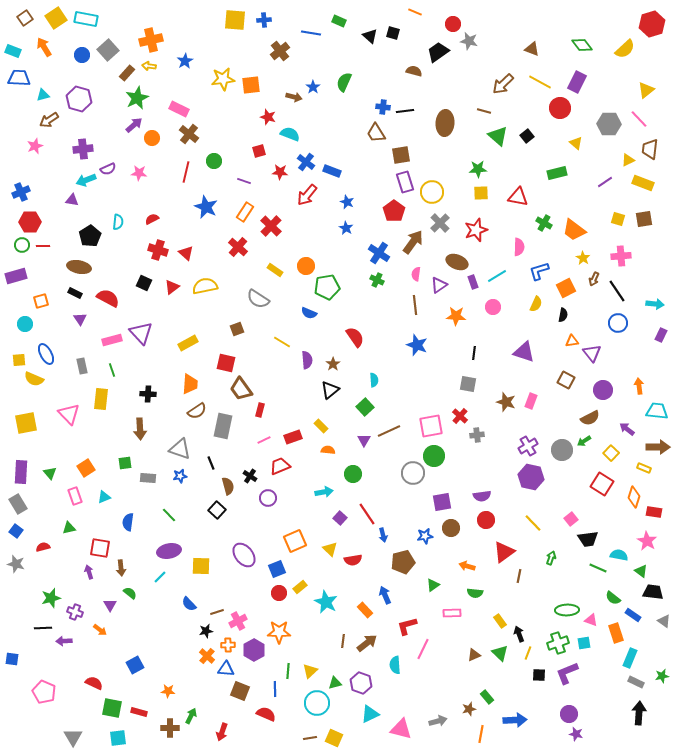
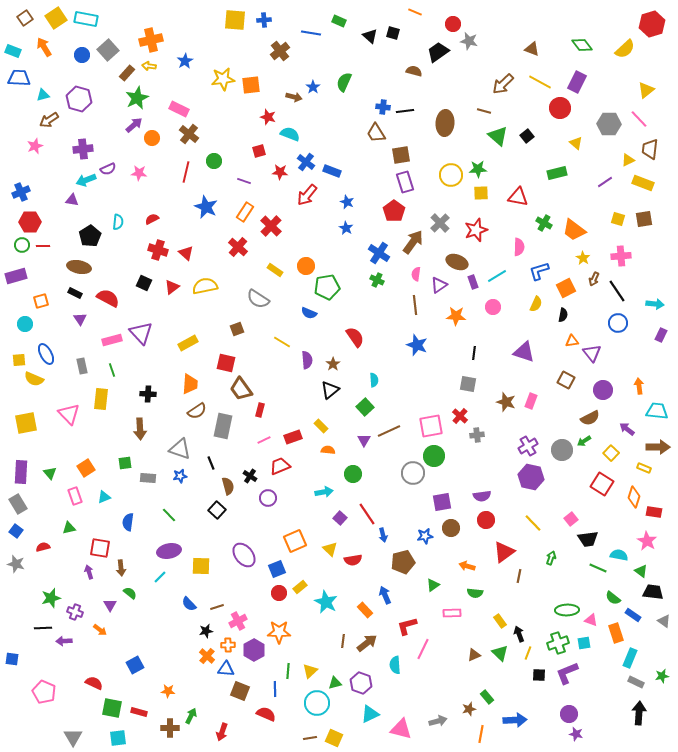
yellow circle at (432, 192): moved 19 px right, 17 px up
brown line at (217, 612): moved 5 px up
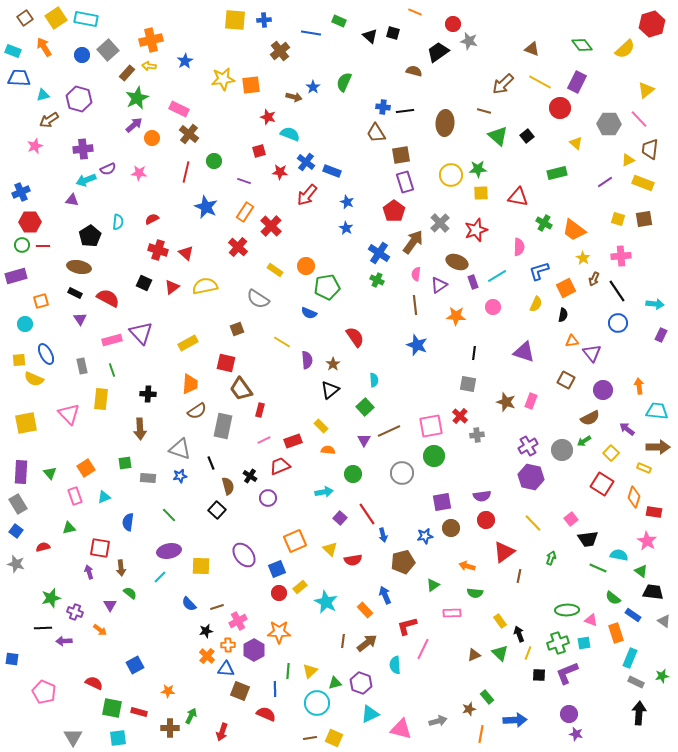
red rectangle at (293, 437): moved 4 px down
gray circle at (413, 473): moved 11 px left
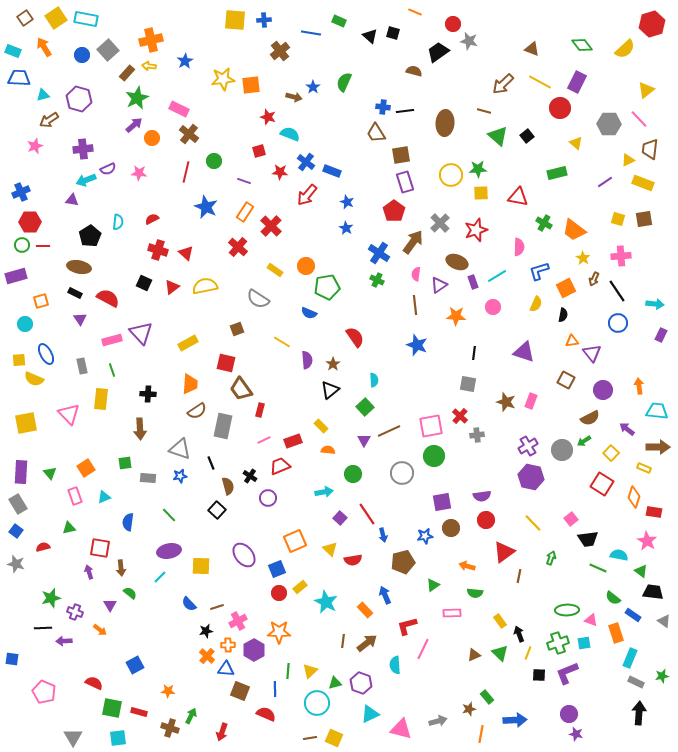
brown cross at (170, 728): rotated 18 degrees clockwise
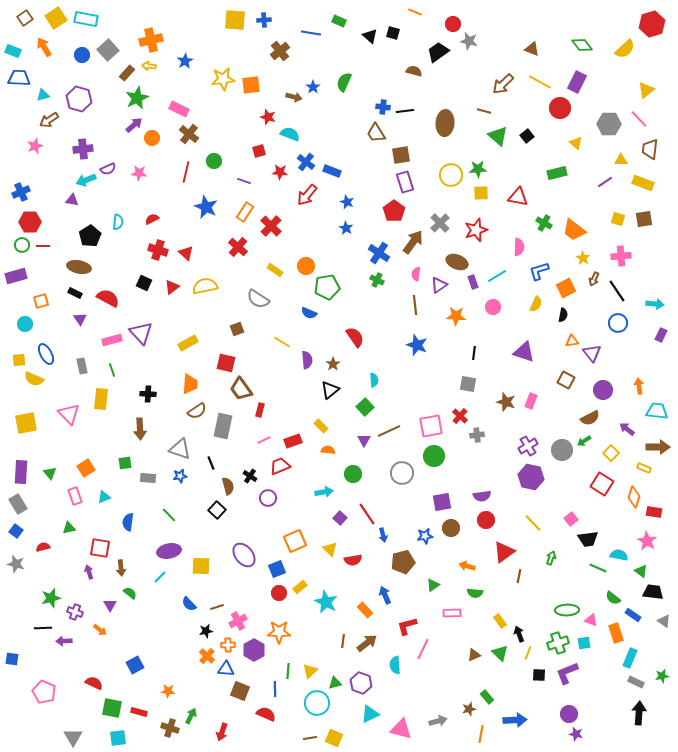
yellow triangle at (628, 160): moved 7 px left; rotated 24 degrees clockwise
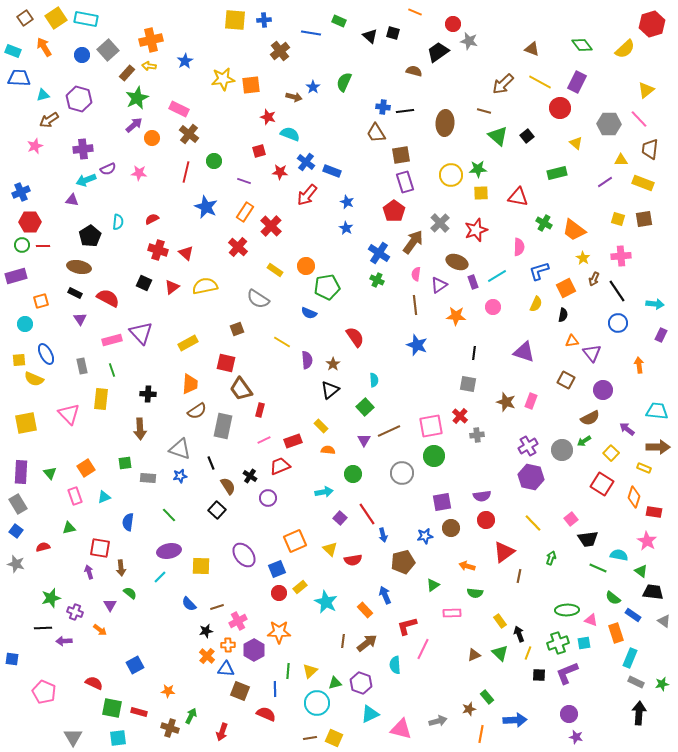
orange arrow at (639, 386): moved 21 px up
brown semicircle at (228, 486): rotated 18 degrees counterclockwise
green star at (662, 676): moved 8 px down
purple star at (576, 734): moved 3 px down
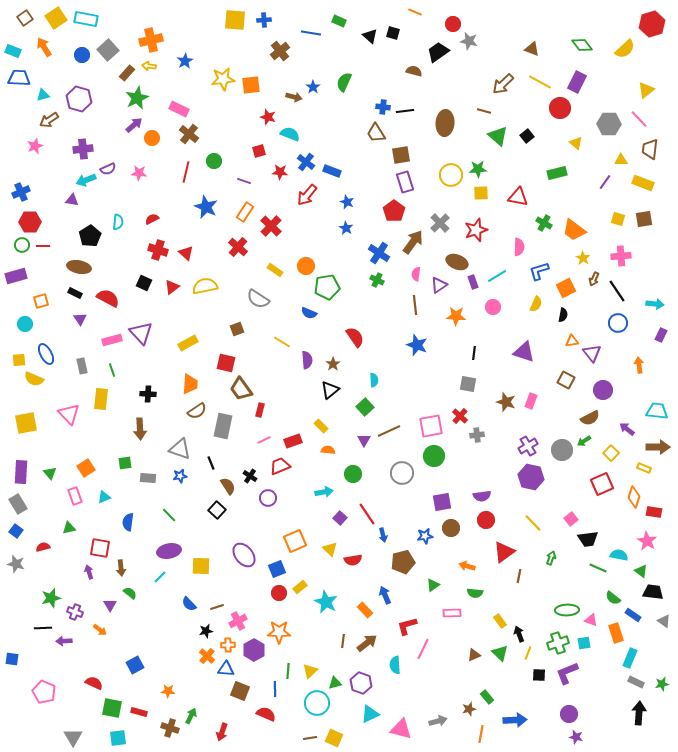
purple line at (605, 182): rotated 21 degrees counterclockwise
red square at (602, 484): rotated 35 degrees clockwise
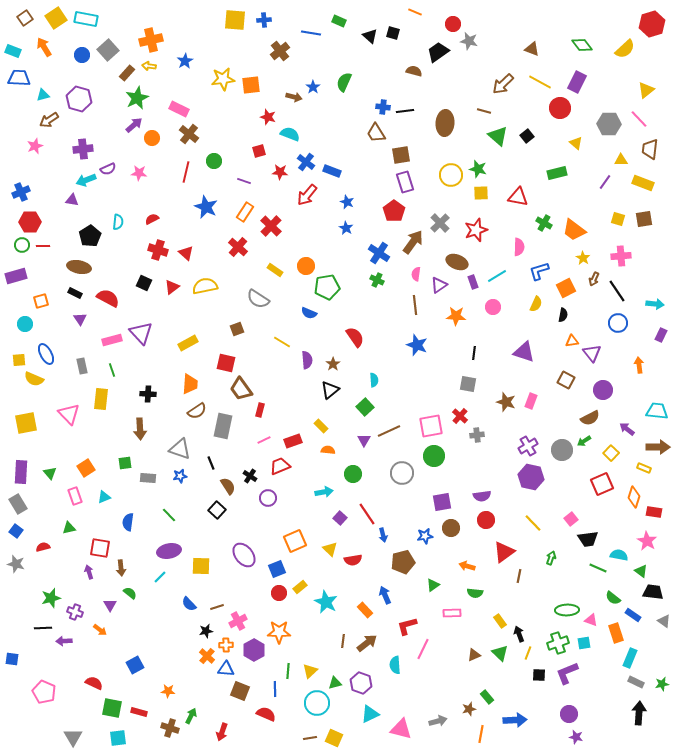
green star at (478, 169): rotated 18 degrees clockwise
orange cross at (228, 645): moved 2 px left
